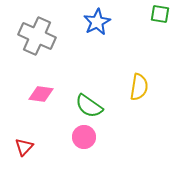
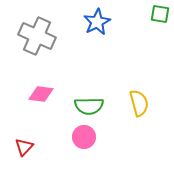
yellow semicircle: moved 16 px down; rotated 24 degrees counterclockwise
green semicircle: rotated 36 degrees counterclockwise
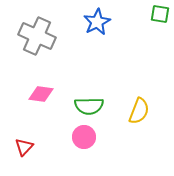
yellow semicircle: moved 8 px down; rotated 36 degrees clockwise
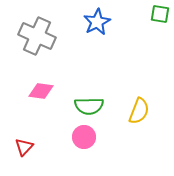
pink diamond: moved 3 px up
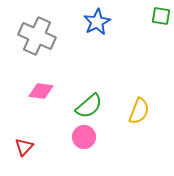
green square: moved 1 px right, 2 px down
green semicircle: rotated 40 degrees counterclockwise
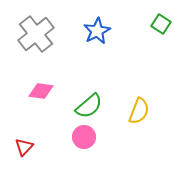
green square: moved 8 px down; rotated 24 degrees clockwise
blue star: moved 9 px down
gray cross: moved 1 px left, 2 px up; rotated 27 degrees clockwise
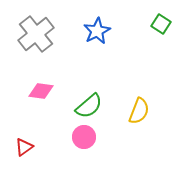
red triangle: rotated 12 degrees clockwise
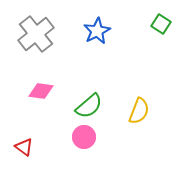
red triangle: rotated 48 degrees counterclockwise
